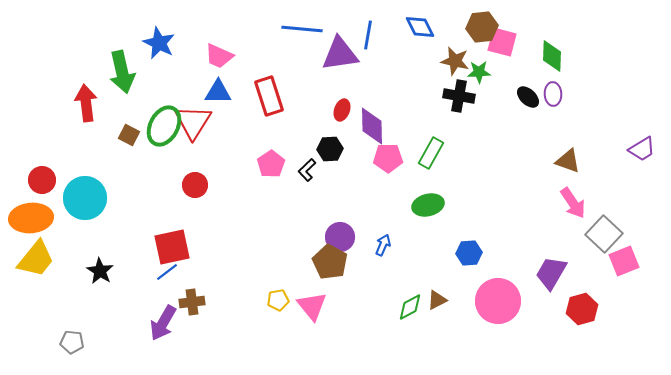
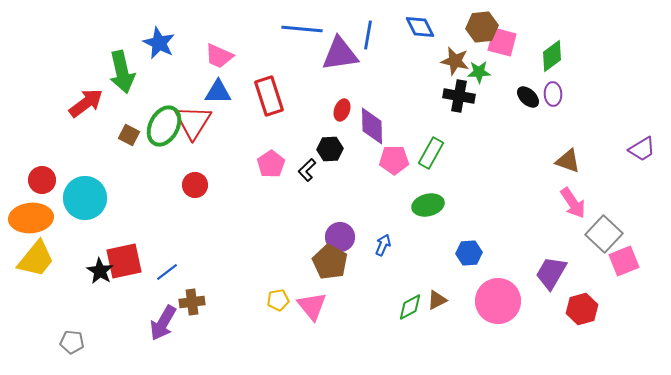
green diamond at (552, 56): rotated 52 degrees clockwise
red arrow at (86, 103): rotated 60 degrees clockwise
pink pentagon at (388, 158): moved 6 px right, 2 px down
red square at (172, 247): moved 48 px left, 14 px down
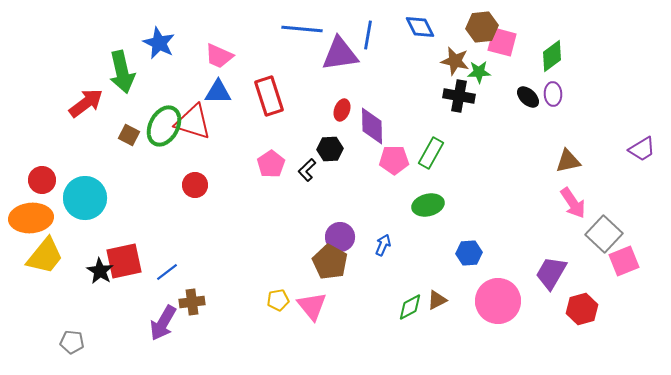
red triangle at (193, 122): rotated 45 degrees counterclockwise
brown triangle at (568, 161): rotated 32 degrees counterclockwise
yellow trapezoid at (36, 259): moved 9 px right, 3 px up
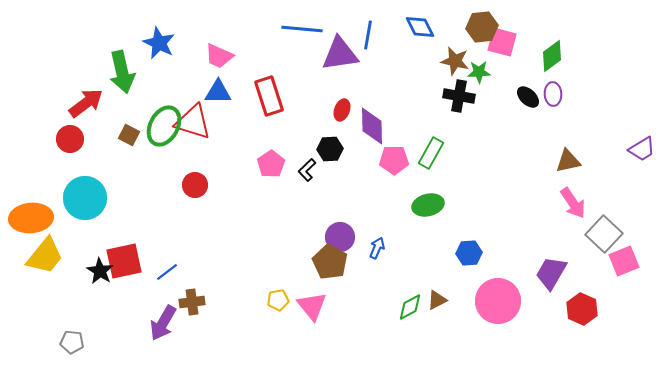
red circle at (42, 180): moved 28 px right, 41 px up
blue arrow at (383, 245): moved 6 px left, 3 px down
red hexagon at (582, 309): rotated 20 degrees counterclockwise
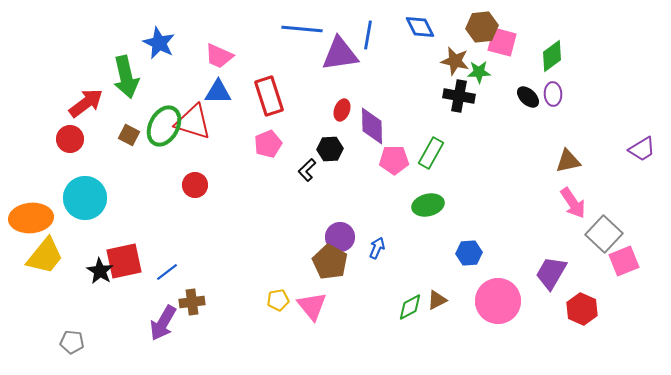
green arrow at (122, 72): moved 4 px right, 5 px down
pink pentagon at (271, 164): moved 3 px left, 20 px up; rotated 12 degrees clockwise
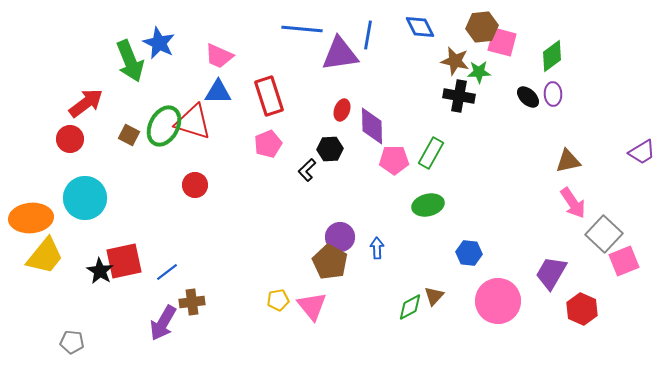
green arrow at (126, 77): moved 4 px right, 16 px up; rotated 9 degrees counterclockwise
purple trapezoid at (642, 149): moved 3 px down
blue arrow at (377, 248): rotated 25 degrees counterclockwise
blue hexagon at (469, 253): rotated 10 degrees clockwise
brown triangle at (437, 300): moved 3 px left, 4 px up; rotated 20 degrees counterclockwise
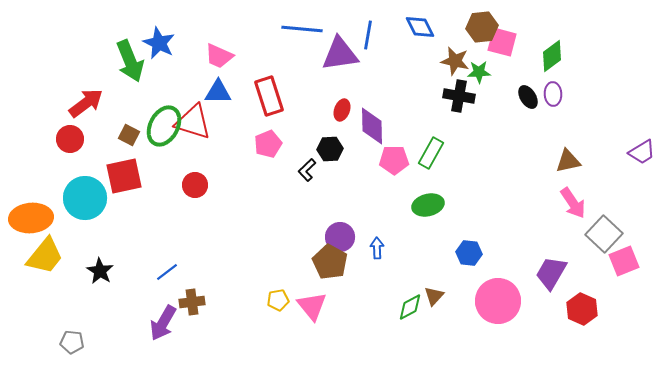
black ellipse at (528, 97): rotated 15 degrees clockwise
red square at (124, 261): moved 85 px up
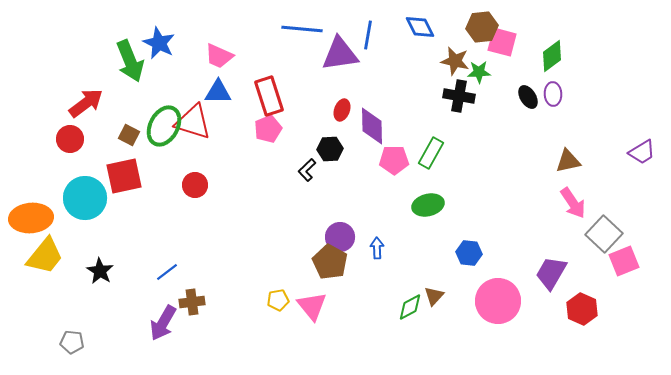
pink pentagon at (268, 144): moved 15 px up
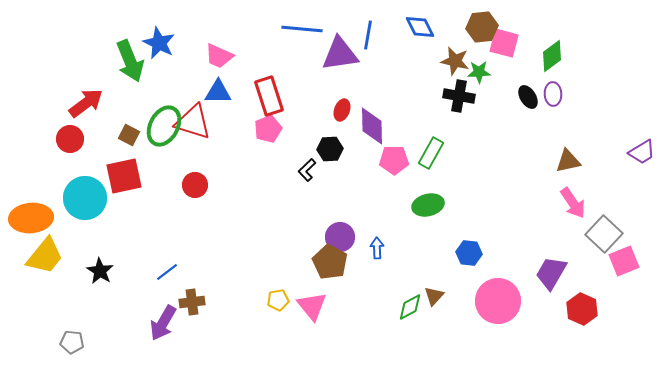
pink square at (502, 42): moved 2 px right, 1 px down
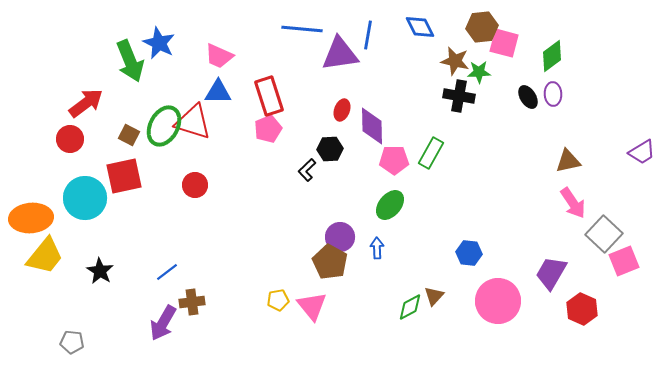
green ellipse at (428, 205): moved 38 px left; rotated 36 degrees counterclockwise
